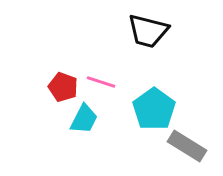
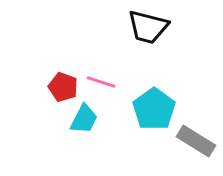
black trapezoid: moved 4 px up
gray rectangle: moved 9 px right, 5 px up
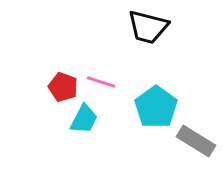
cyan pentagon: moved 2 px right, 2 px up
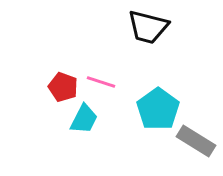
cyan pentagon: moved 2 px right, 2 px down
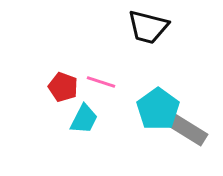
gray rectangle: moved 8 px left, 11 px up
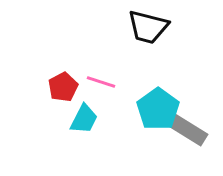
red pentagon: rotated 24 degrees clockwise
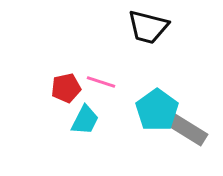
red pentagon: moved 3 px right, 1 px down; rotated 16 degrees clockwise
cyan pentagon: moved 1 px left, 1 px down
cyan trapezoid: moved 1 px right, 1 px down
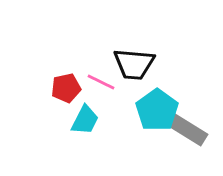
black trapezoid: moved 14 px left, 37 px down; rotated 9 degrees counterclockwise
pink line: rotated 8 degrees clockwise
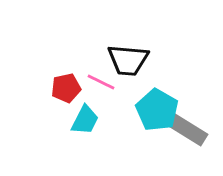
black trapezoid: moved 6 px left, 4 px up
cyan pentagon: rotated 6 degrees counterclockwise
